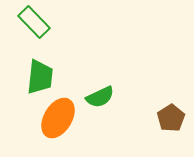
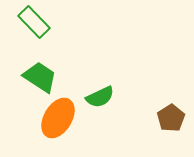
green trapezoid: rotated 63 degrees counterclockwise
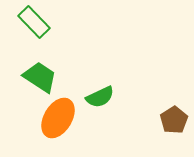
brown pentagon: moved 3 px right, 2 px down
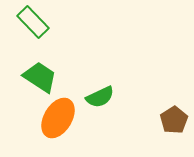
green rectangle: moved 1 px left
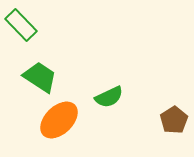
green rectangle: moved 12 px left, 3 px down
green semicircle: moved 9 px right
orange ellipse: moved 1 px right, 2 px down; rotated 15 degrees clockwise
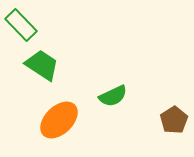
green trapezoid: moved 2 px right, 12 px up
green semicircle: moved 4 px right, 1 px up
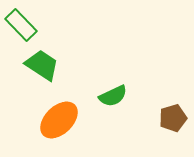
brown pentagon: moved 1 px left, 2 px up; rotated 16 degrees clockwise
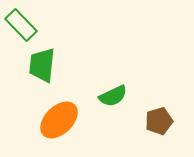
green trapezoid: rotated 117 degrees counterclockwise
brown pentagon: moved 14 px left, 3 px down
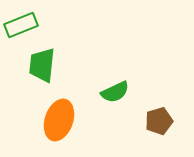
green rectangle: rotated 68 degrees counterclockwise
green semicircle: moved 2 px right, 4 px up
orange ellipse: rotated 27 degrees counterclockwise
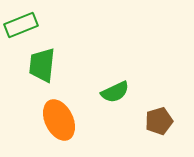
orange ellipse: rotated 45 degrees counterclockwise
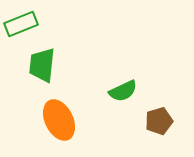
green rectangle: moved 1 px up
green semicircle: moved 8 px right, 1 px up
